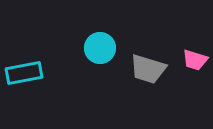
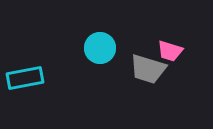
pink trapezoid: moved 25 px left, 9 px up
cyan rectangle: moved 1 px right, 5 px down
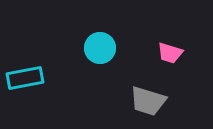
pink trapezoid: moved 2 px down
gray trapezoid: moved 32 px down
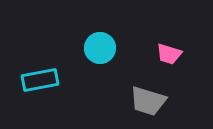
pink trapezoid: moved 1 px left, 1 px down
cyan rectangle: moved 15 px right, 2 px down
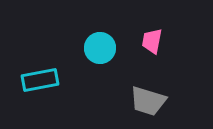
pink trapezoid: moved 17 px left, 13 px up; rotated 84 degrees clockwise
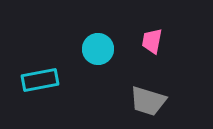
cyan circle: moved 2 px left, 1 px down
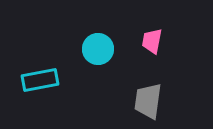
gray trapezoid: rotated 81 degrees clockwise
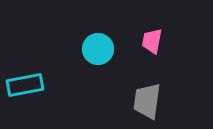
cyan rectangle: moved 15 px left, 5 px down
gray trapezoid: moved 1 px left
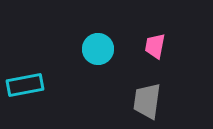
pink trapezoid: moved 3 px right, 5 px down
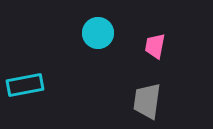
cyan circle: moved 16 px up
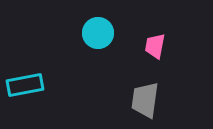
gray trapezoid: moved 2 px left, 1 px up
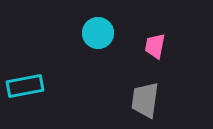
cyan rectangle: moved 1 px down
